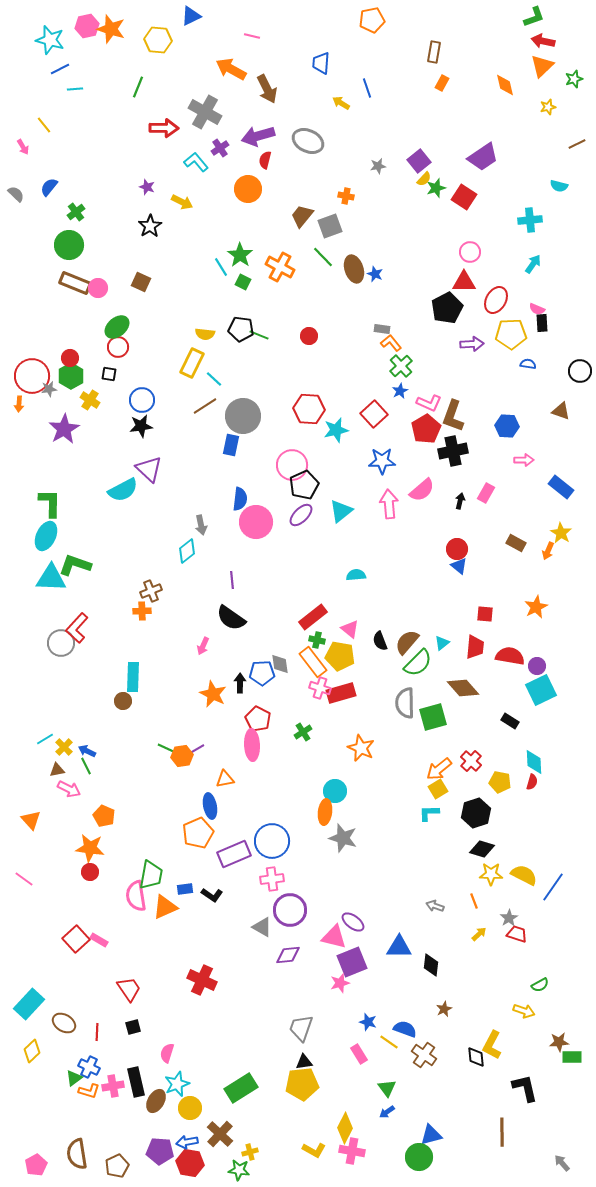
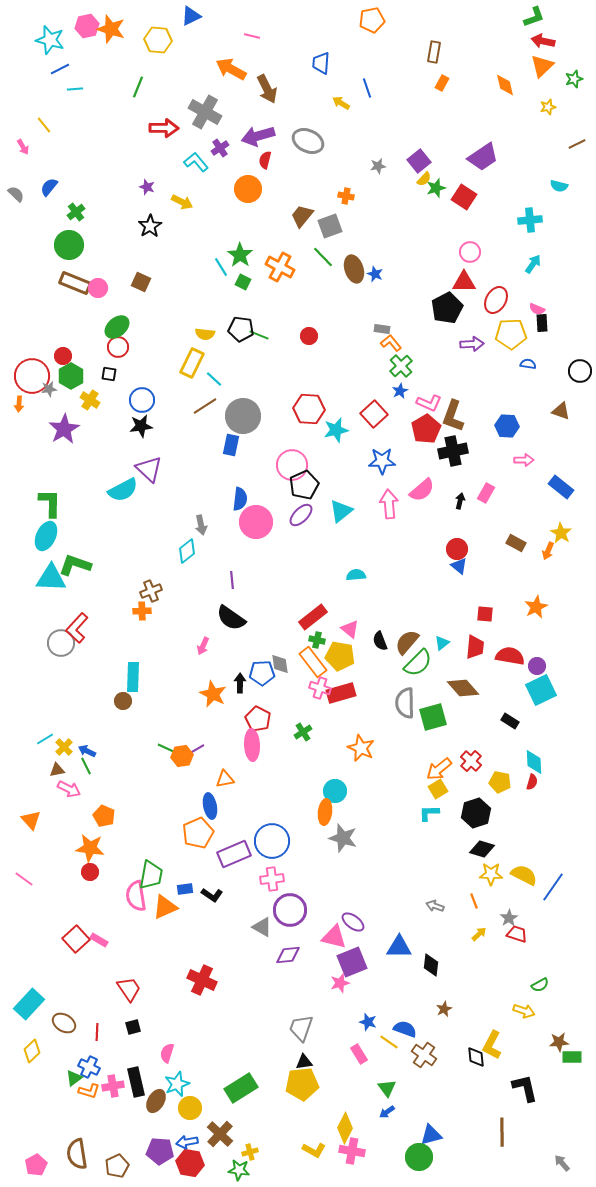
red circle at (70, 358): moved 7 px left, 2 px up
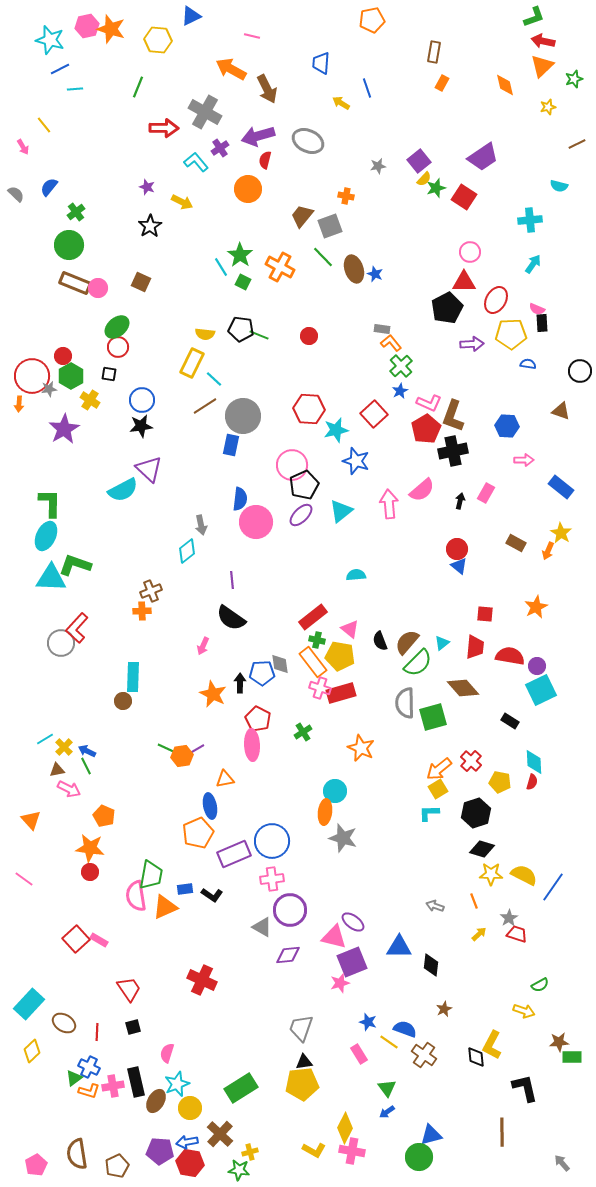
blue star at (382, 461): moved 26 px left; rotated 20 degrees clockwise
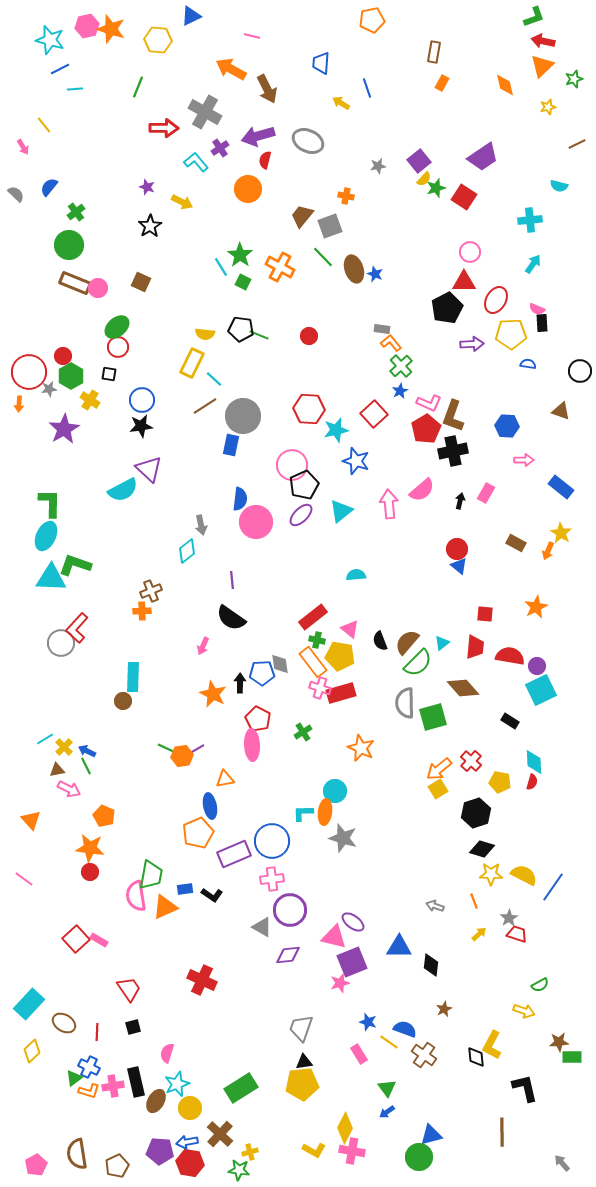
red circle at (32, 376): moved 3 px left, 4 px up
cyan L-shape at (429, 813): moved 126 px left
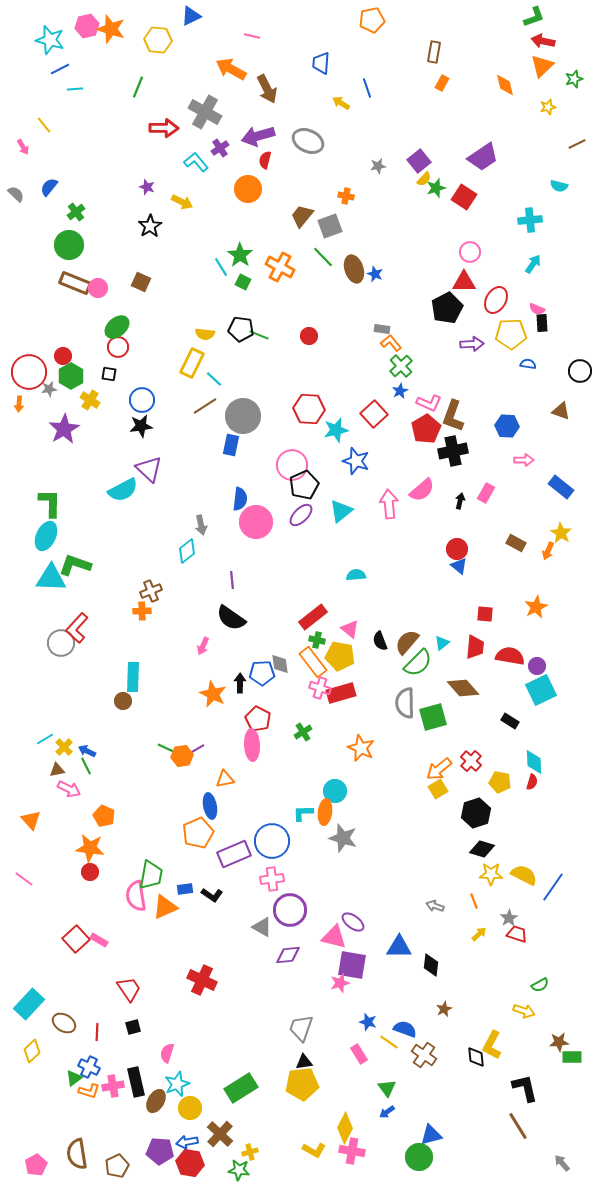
purple square at (352, 962): moved 3 px down; rotated 32 degrees clockwise
brown line at (502, 1132): moved 16 px right, 6 px up; rotated 32 degrees counterclockwise
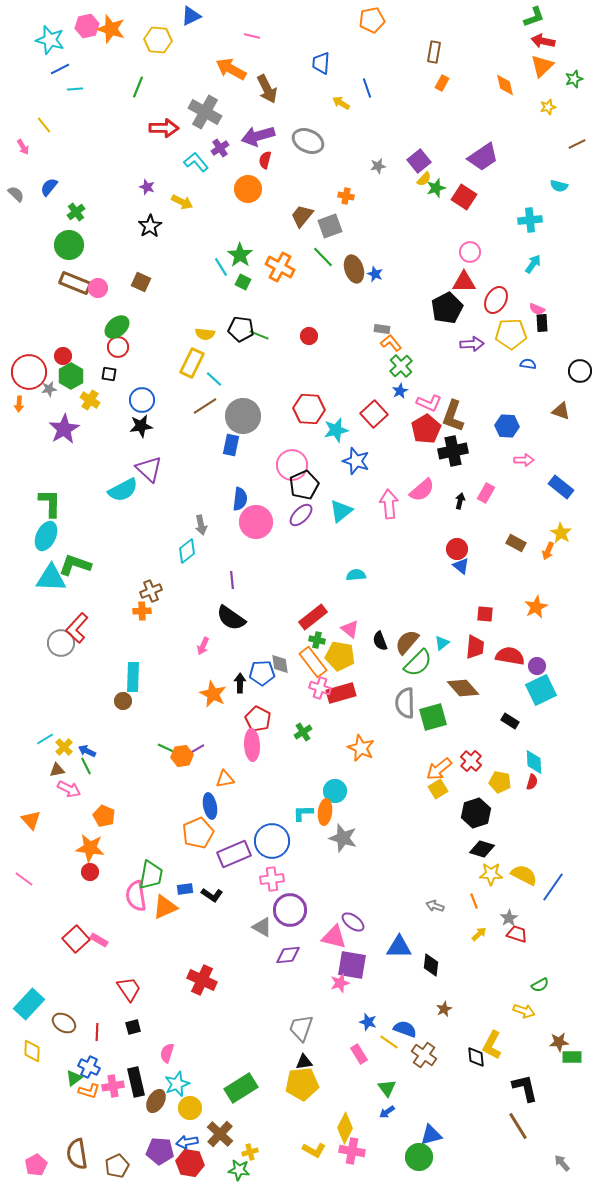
blue triangle at (459, 566): moved 2 px right
yellow diamond at (32, 1051): rotated 45 degrees counterclockwise
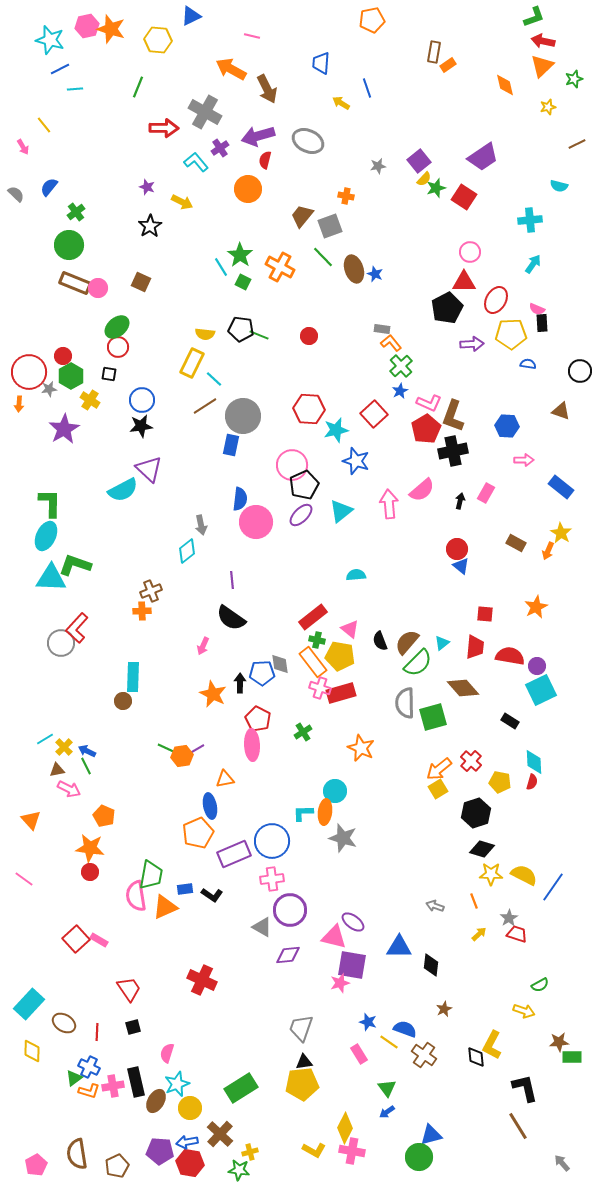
orange rectangle at (442, 83): moved 6 px right, 18 px up; rotated 28 degrees clockwise
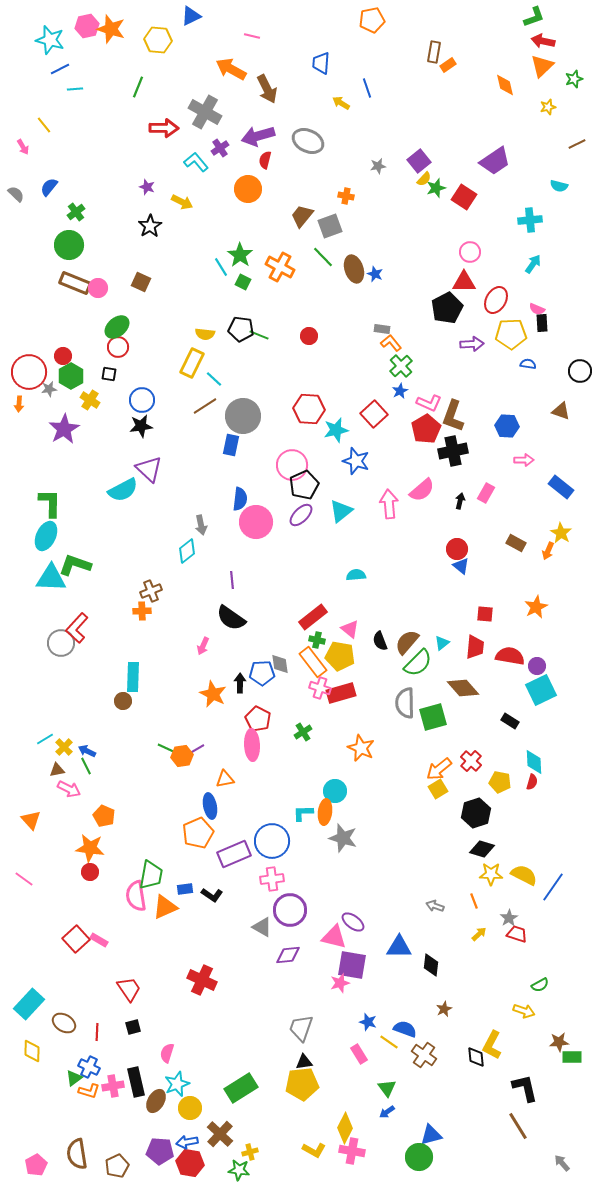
purple trapezoid at (483, 157): moved 12 px right, 4 px down
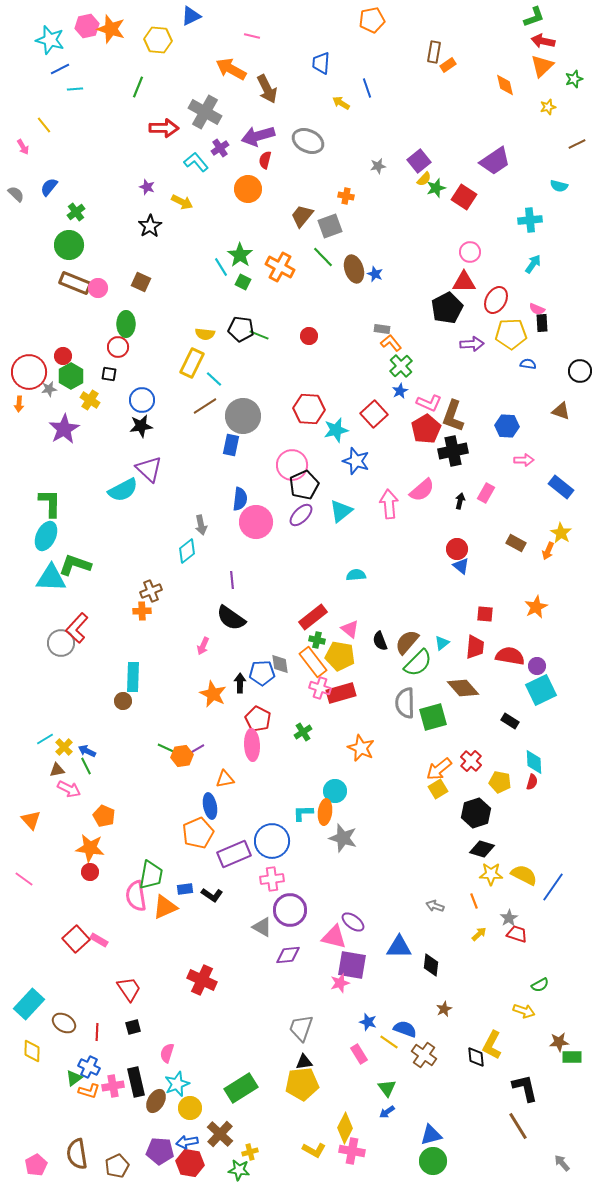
green ellipse at (117, 327): moved 9 px right, 3 px up; rotated 50 degrees counterclockwise
green circle at (419, 1157): moved 14 px right, 4 px down
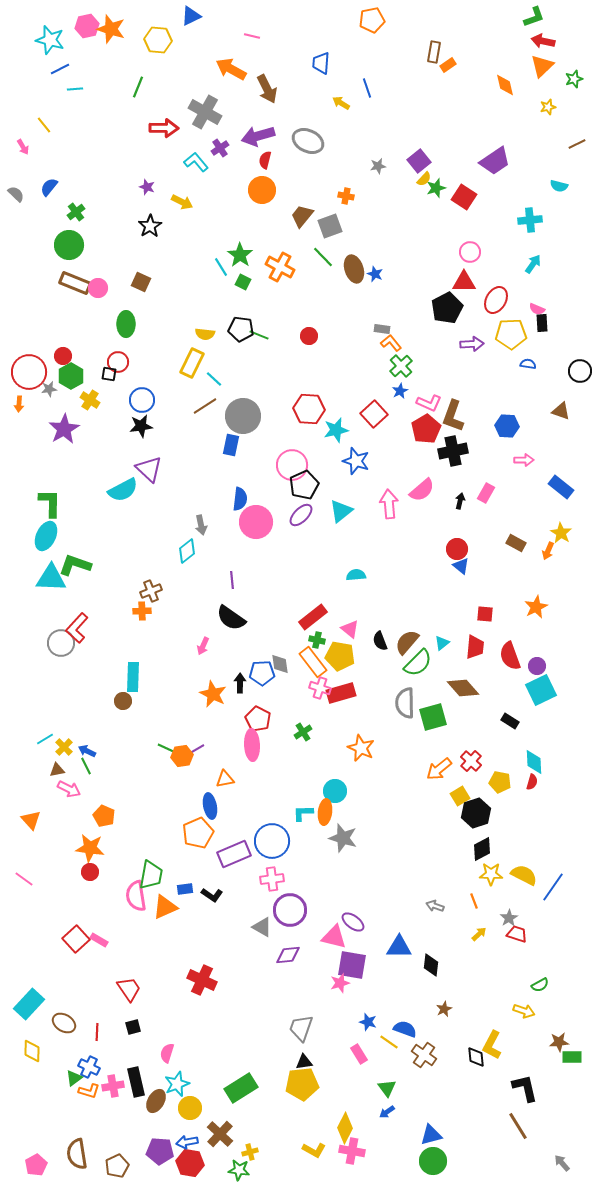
orange circle at (248, 189): moved 14 px right, 1 px down
red circle at (118, 347): moved 15 px down
red semicircle at (510, 656): rotated 120 degrees counterclockwise
yellow square at (438, 789): moved 22 px right, 7 px down
black diamond at (482, 849): rotated 45 degrees counterclockwise
